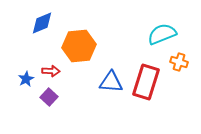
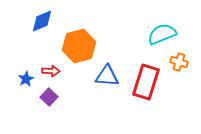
blue diamond: moved 2 px up
orange hexagon: rotated 8 degrees counterclockwise
blue triangle: moved 4 px left, 6 px up
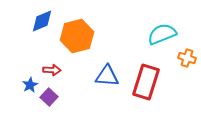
orange hexagon: moved 2 px left, 10 px up
orange cross: moved 8 px right, 4 px up
red arrow: moved 1 px right, 1 px up
blue star: moved 4 px right, 6 px down
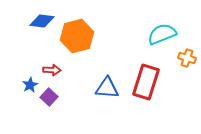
blue diamond: rotated 30 degrees clockwise
blue triangle: moved 12 px down
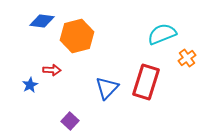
orange cross: rotated 36 degrees clockwise
blue triangle: rotated 50 degrees counterclockwise
purple square: moved 21 px right, 24 px down
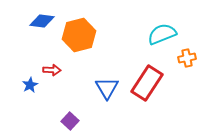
orange hexagon: moved 2 px right, 1 px up
orange cross: rotated 24 degrees clockwise
red rectangle: moved 1 px right, 1 px down; rotated 16 degrees clockwise
blue triangle: rotated 15 degrees counterclockwise
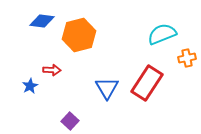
blue star: moved 1 px down
